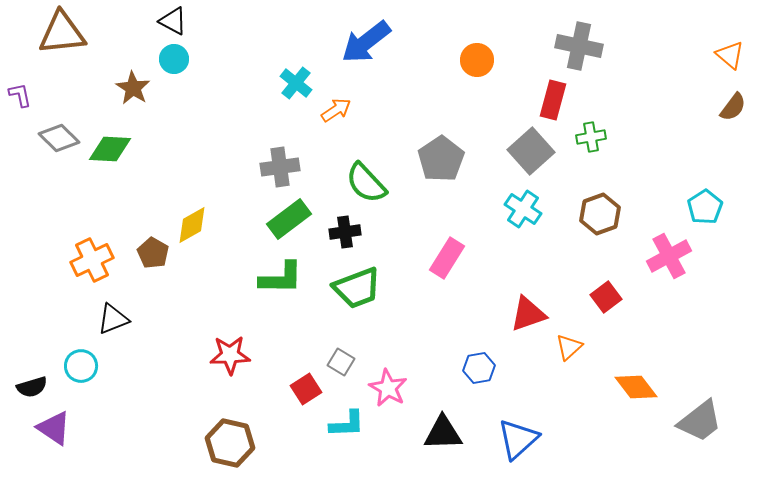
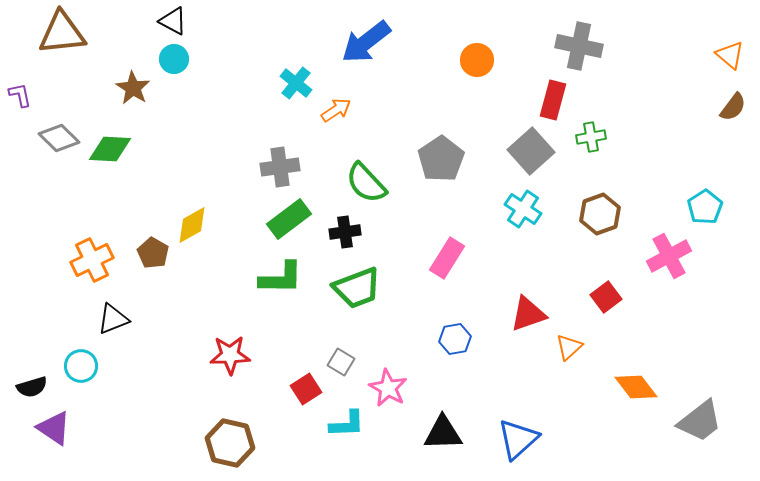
blue hexagon at (479, 368): moved 24 px left, 29 px up
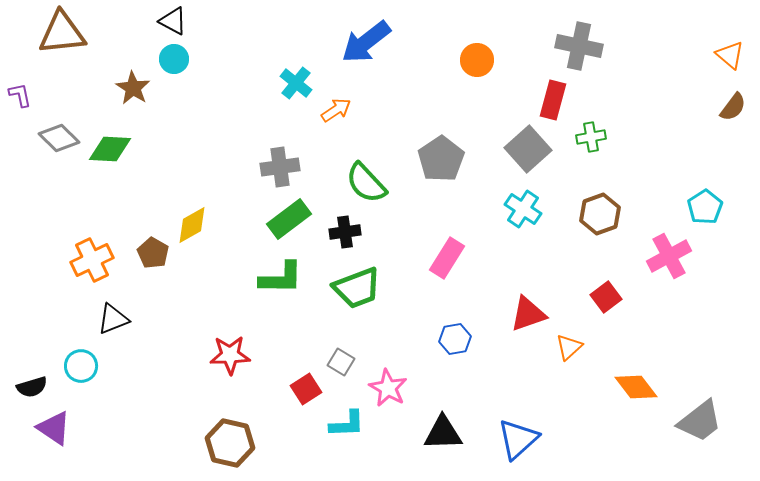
gray square at (531, 151): moved 3 px left, 2 px up
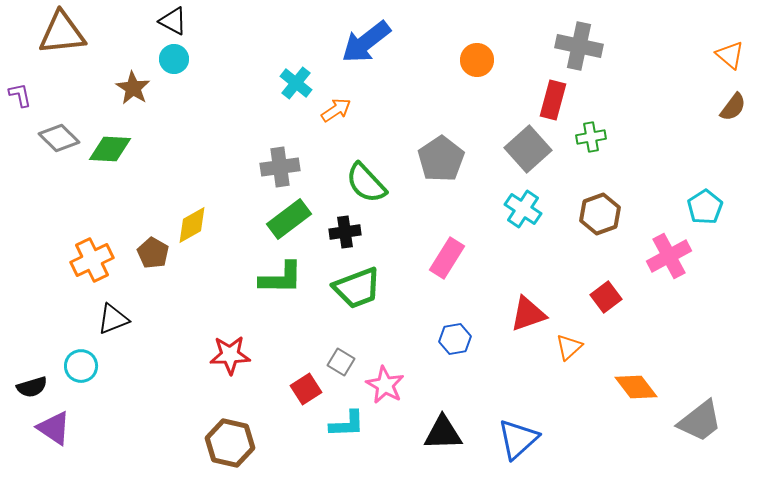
pink star at (388, 388): moved 3 px left, 3 px up
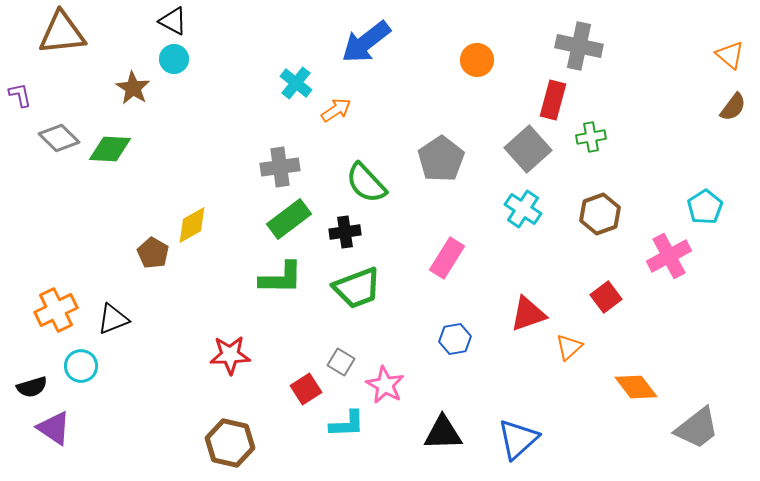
orange cross at (92, 260): moved 36 px left, 50 px down
gray trapezoid at (700, 421): moved 3 px left, 7 px down
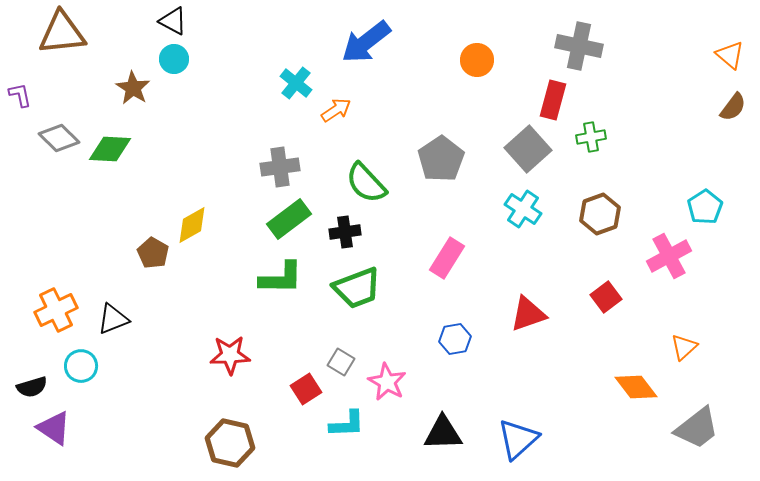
orange triangle at (569, 347): moved 115 px right
pink star at (385, 385): moved 2 px right, 3 px up
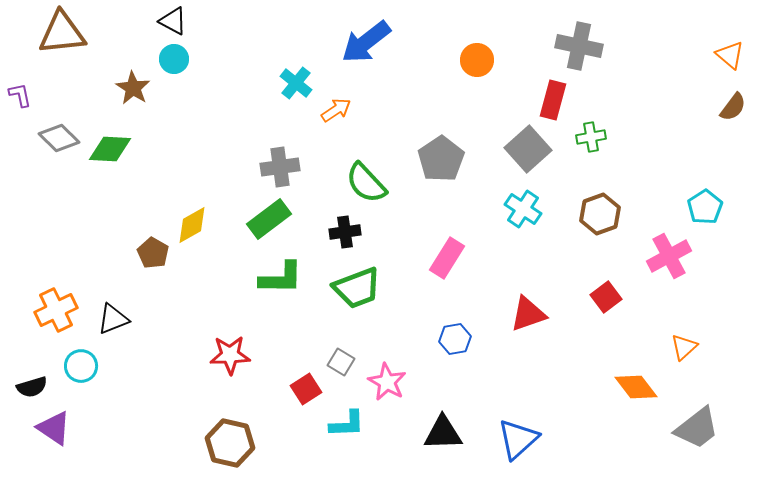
green rectangle at (289, 219): moved 20 px left
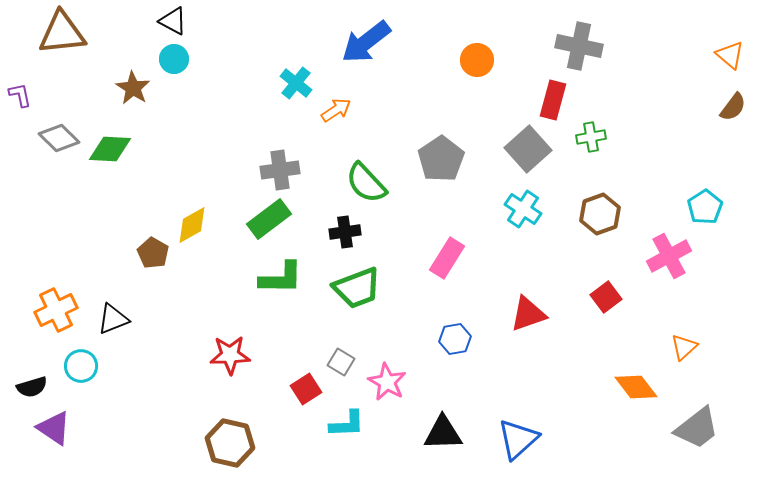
gray cross at (280, 167): moved 3 px down
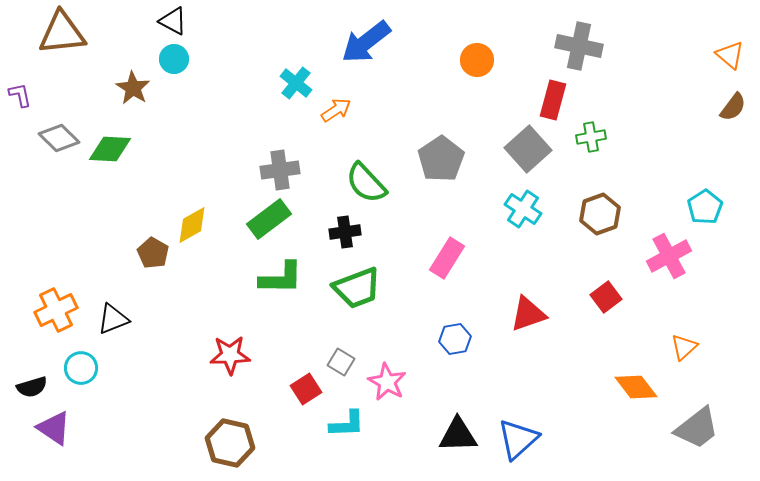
cyan circle at (81, 366): moved 2 px down
black triangle at (443, 433): moved 15 px right, 2 px down
